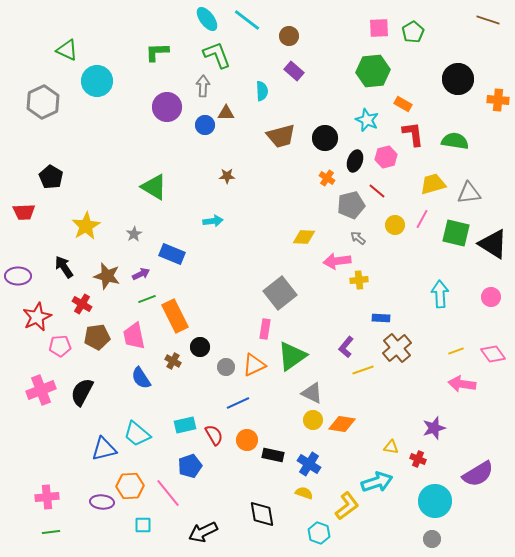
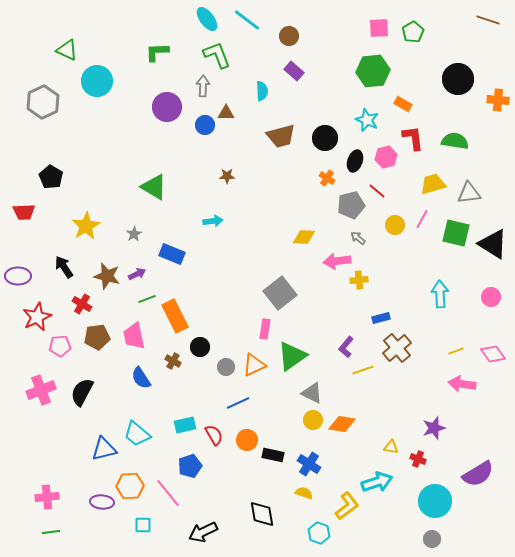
red L-shape at (413, 134): moved 4 px down
purple arrow at (141, 274): moved 4 px left
blue rectangle at (381, 318): rotated 18 degrees counterclockwise
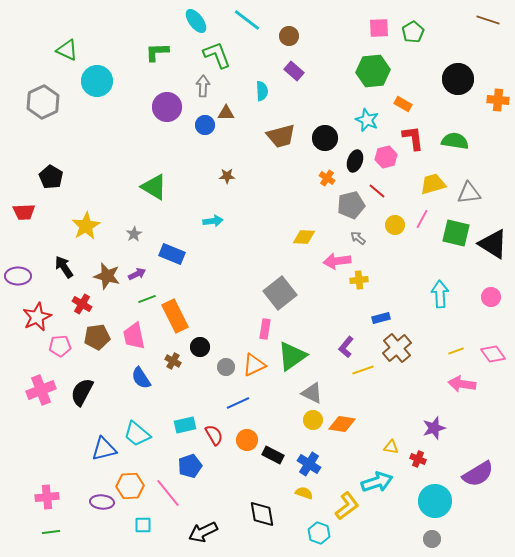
cyan ellipse at (207, 19): moved 11 px left, 2 px down
black rectangle at (273, 455): rotated 15 degrees clockwise
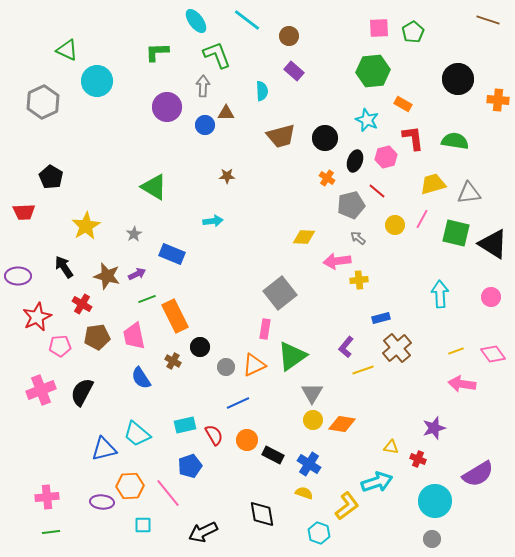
gray triangle at (312, 393): rotated 35 degrees clockwise
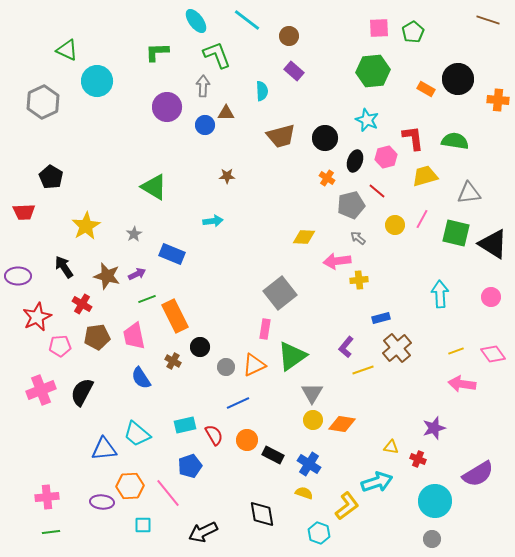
orange rectangle at (403, 104): moved 23 px right, 15 px up
yellow trapezoid at (433, 184): moved 8 px left, 8 px up
blue triangle at (104, 449): rotated 8 degrees clockwise
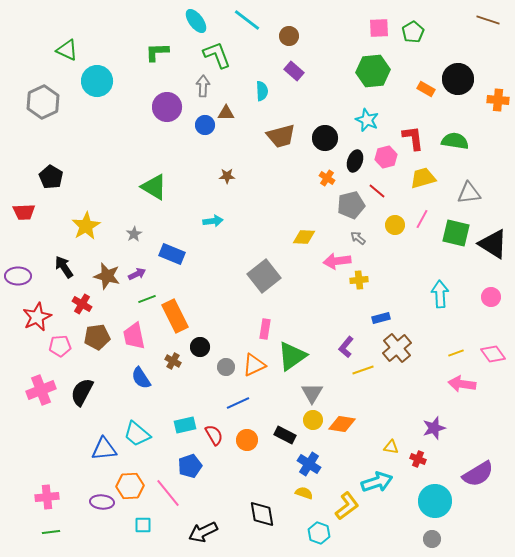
yellow trapezoid at (425, 176): moved 2 px left, 2 px down
gray square at (280, 293): moved 16 px left, 17 px up
yellow line at (456, 351): moved 2 px down
black rectangle at (273, 455): moved 12 px right, 20 px up
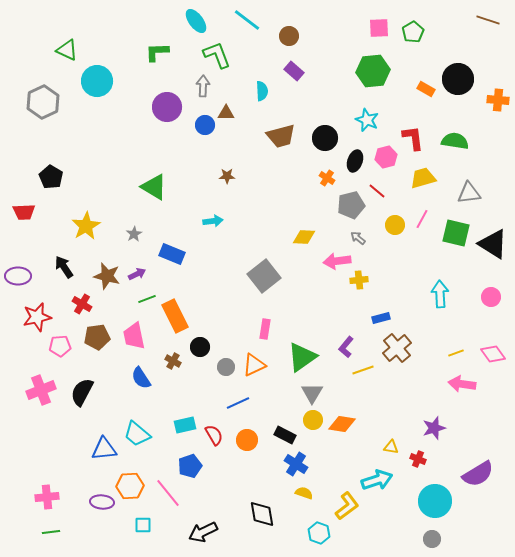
red star at (37, 317): rotated 12 degrees clockwise
green triangle at (292, 356): moved 10 px right, 1 px down
blue cross at (309, 464): moved 13 px left
cyan arrow at (377, 482): moved 2 px up
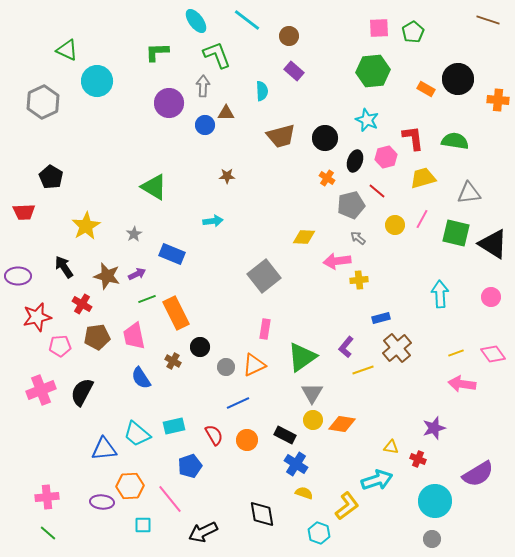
purple circle at (167, 107): moved 2 px right, 4 px up
orange rectangle at (175, 316): moved 1 px right, 3 px up
cyan rectangle at (185, 425): moved 11 px left, 1 px down
pink line at (168, 493): moved 2 px right, 6 px down
green line at (51, 532): moved 3 px left, 1 px down; rotated 48 degrees clockwise
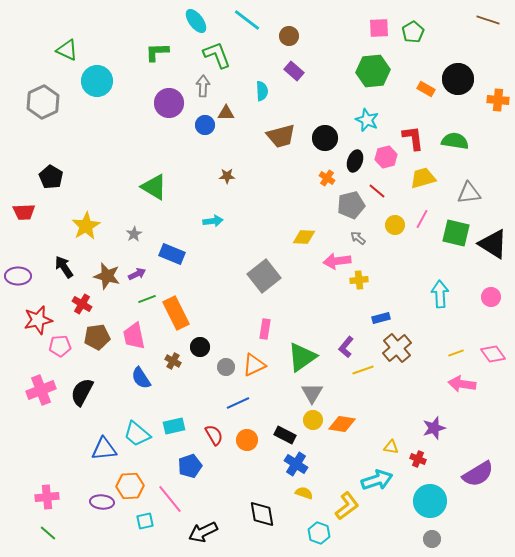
red star at (37, 317): moved 1 px right, 3 px down
cyan circle at (435, 501): moved 5 px left
cyan square at (143, 525): moved 2 px right, 4 px up; rotated 12 degrees counterclockwise
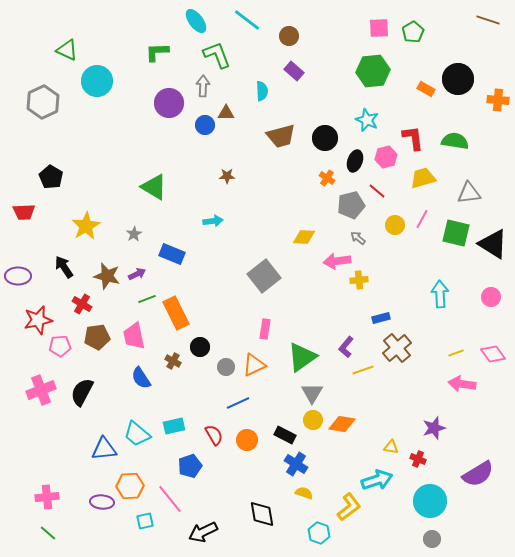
yellow L-shape at (347, 506): moved 2 px right, 1 px down
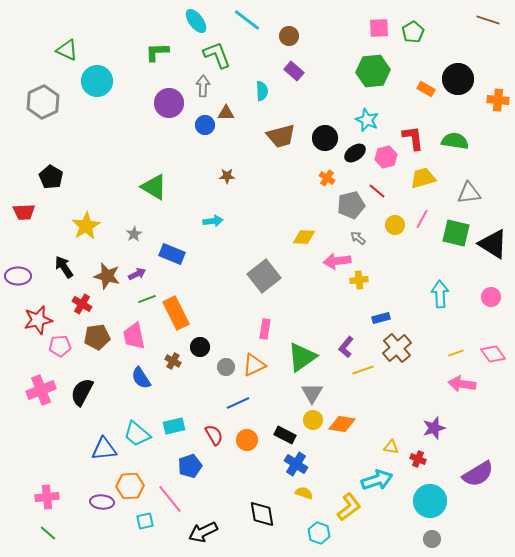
black ellipse at (355, 161): moved 8 px up; rotated 35 degrees clockwise
